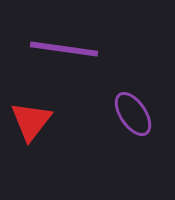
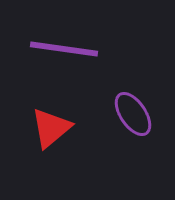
red triangle: moved 20 px right, 7 px down; rotated 12 degrees clockwise
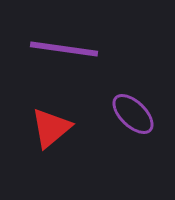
purple ellipse: rotated 12 degrees counterclockwise
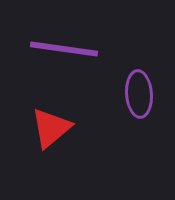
purple ellipse: moved 6 px right, 20 px up; rotated 42 degrees clockwise
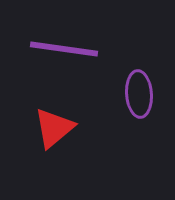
red triangle: moved 3 px right
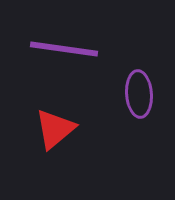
red triangle: moved 1 px right, 1 px down
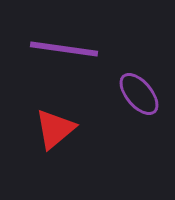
purple ellipse: rotated 36 degrees counterclockwise
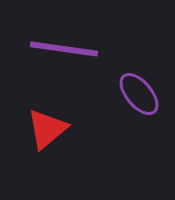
red triangle: moved 8 px left
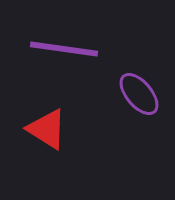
red triangle: rotated 48 degrees counterclockwise
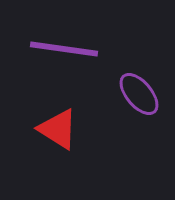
red triangle: moved 11 px right
